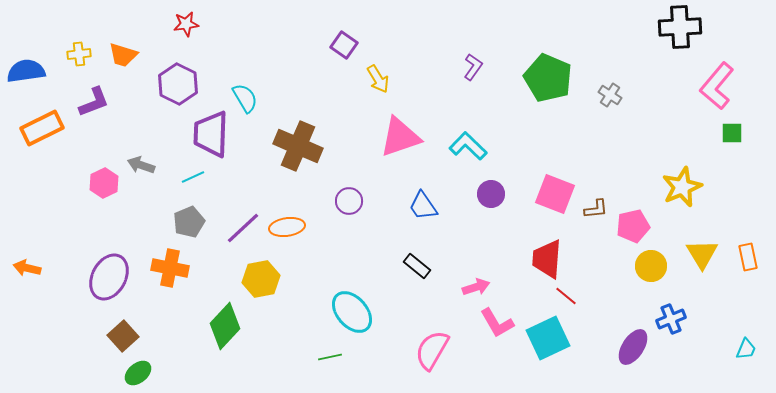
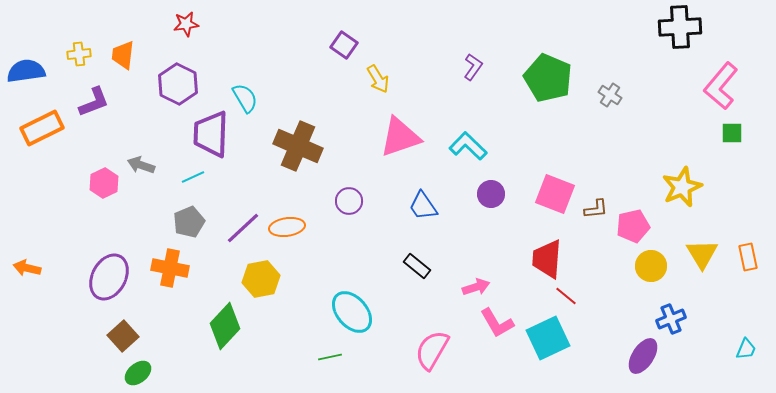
orange trapezoid at (123, 55): rotated 80 degrees clockwise
pink L-shape at (717, 86): moved 4 px right
purple ellipse at (633, 347): moved 10 px right, 9 px down
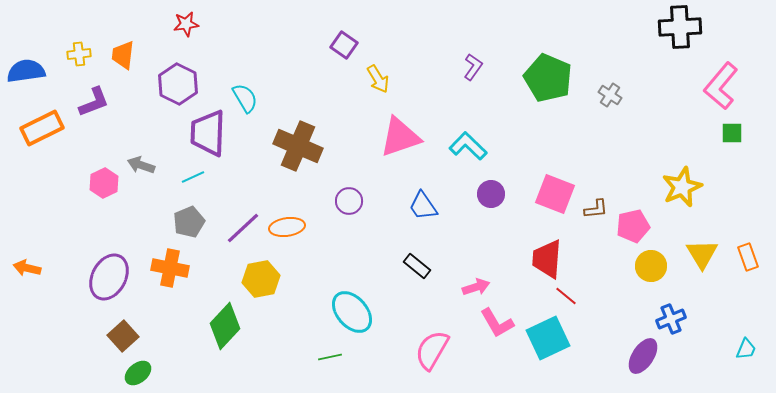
purple trapezoid at (211, 134): moved 3 px left, 1 px up
orange rectangle at (748, 257): rotated 8 degrees counterclockwise
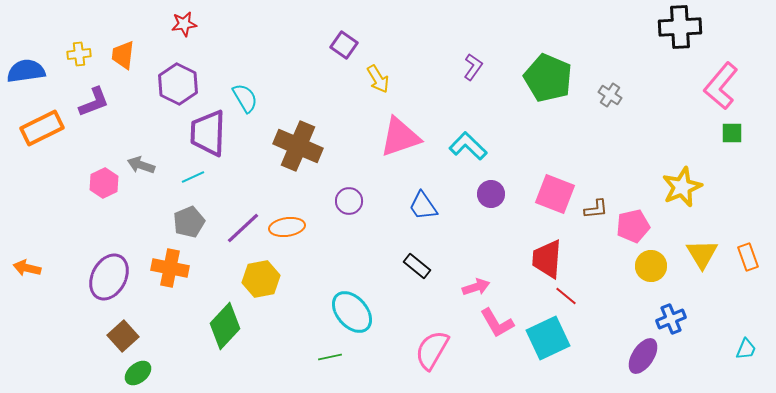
red star at (186, 24): moved 2 px left
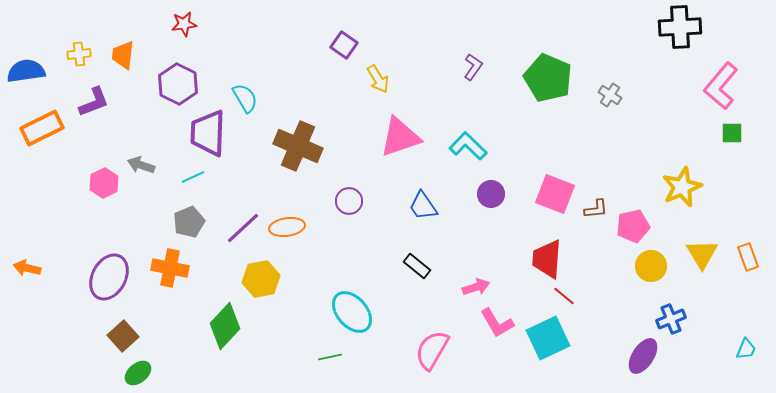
red line at (566, 296): moved 2 px left
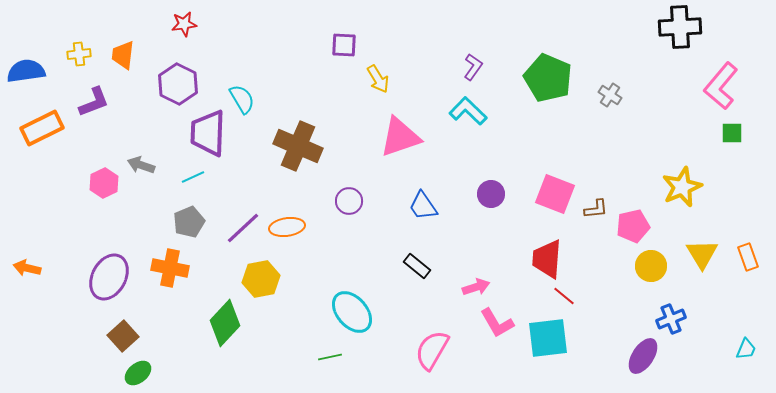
purple square at (344, 45): rotated 32 degrees counterclockwise
cyan semicircle at (245, 98): moved 3 px left, 1 px down
cyan L-shape at (468, 146): moved 35 px up
green diamond at (225, 326): moved 3 px up
cyan square at (548, 338): rotated 18 degrees clockwise
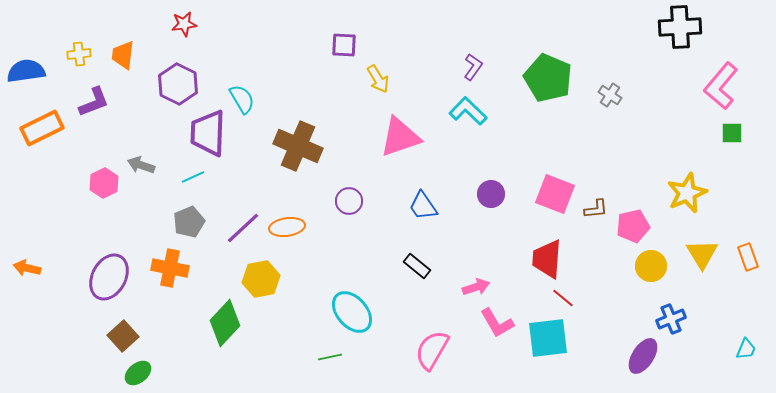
yellow star at (682, 187): moved 5 px right, 6 px down
red line at (564, 296): moved 1 px left, 2 px down
